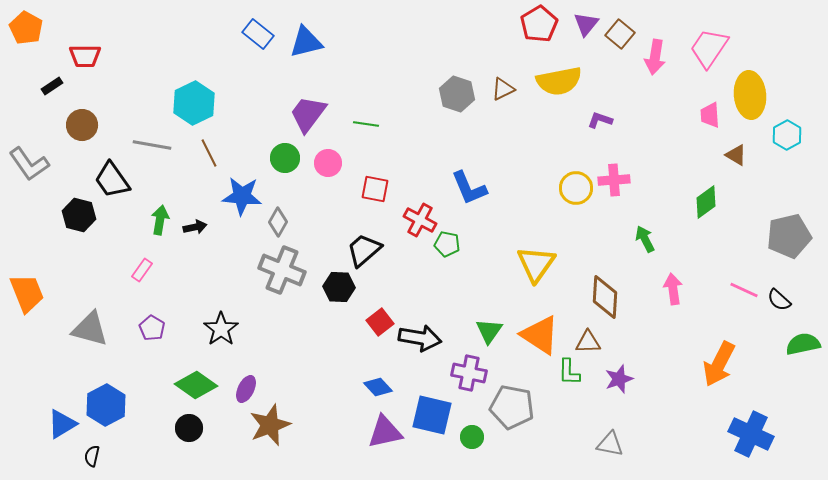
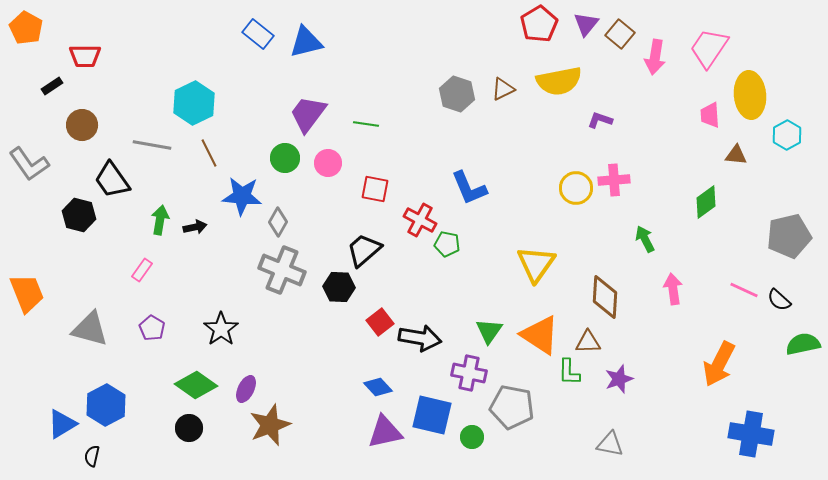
brown triangle at (736, 155): rotated 25 degrees counterclockwise
blue cross at (751, 434): rotated 15 degrees counterclockwise
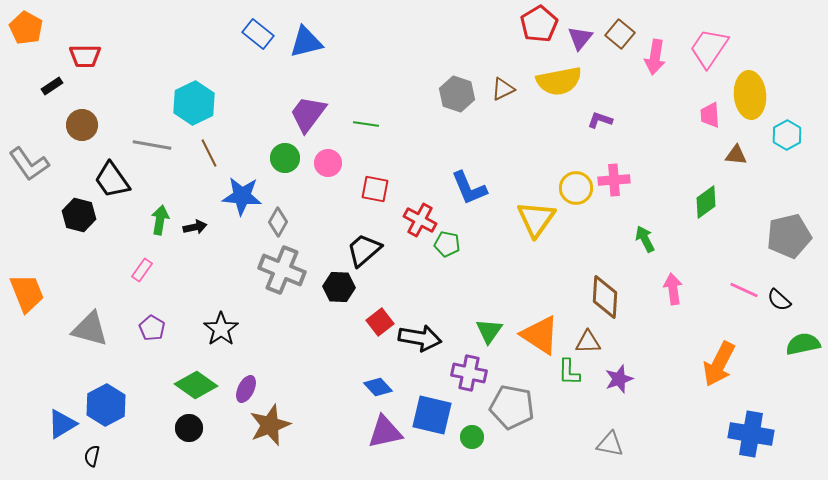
purple triangle at (586, 24): moved 6 px left, 14 px down
yellow triangle at (536, 264): moved 45 px up
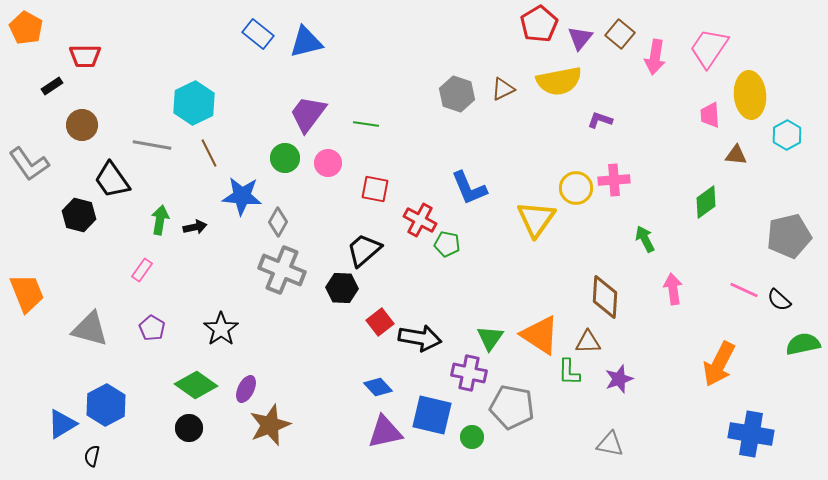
black hexagon at (339, 287): moved 3 px right, 1 px down
green triangle at (489, 331): moved 1 px right, 7 px down
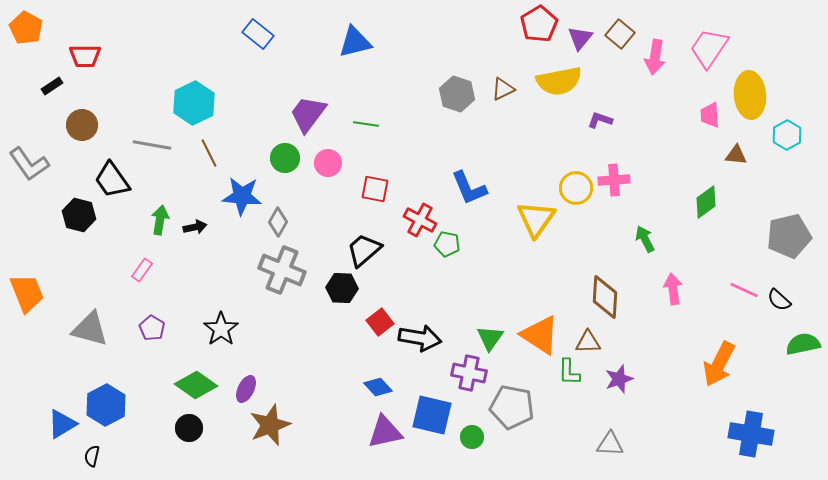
blue triangle at (306, 42): moved 49 px right
gray triangle at (610, 444): rotated 8 degrees counterclockwise
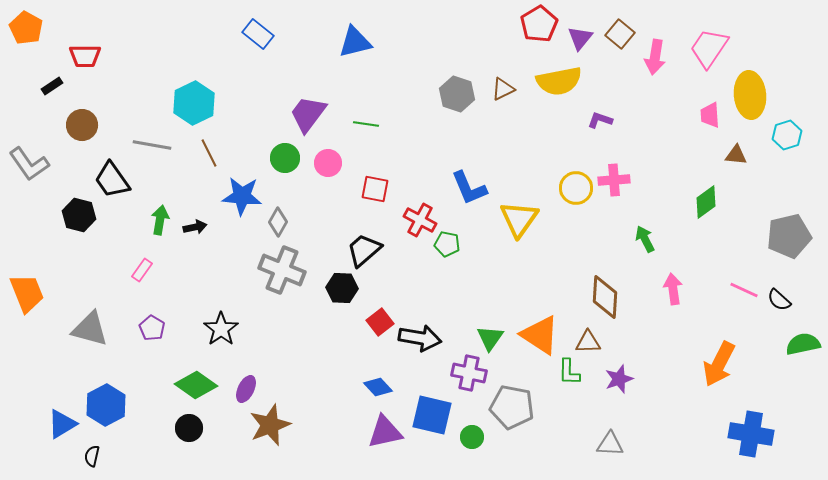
cyan hexagon at (787, 135): rotated 12 degrees clockwise
yellow triangle at (536, 219): moved 17 px left
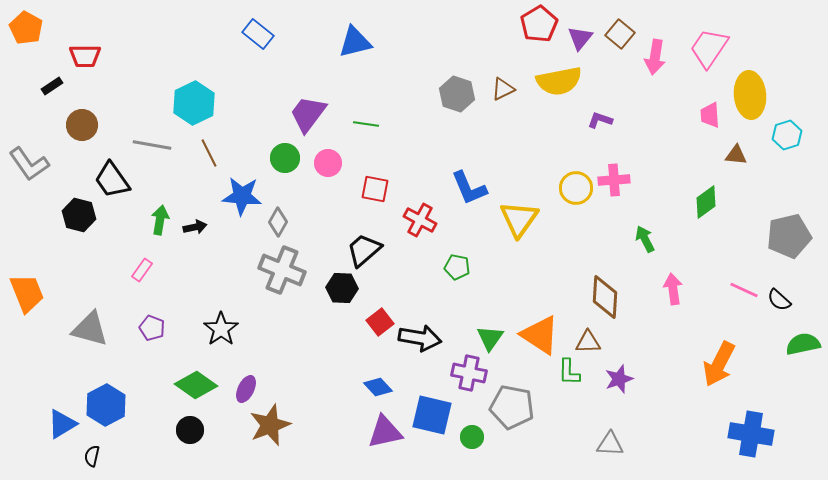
green pentagon at (447, 244): moved 10 px right, 23 px down
purple pentagon at (152, 328): rotated 10 degrees counterclockwise
black circle at (189, 428): moved 1 px right, 2 px down
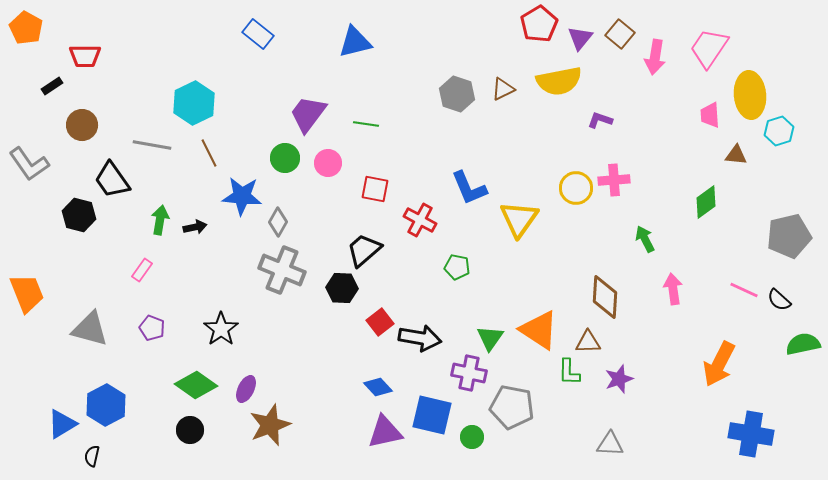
cyan hexagon at (787, 135): moved 8 px left, 4 px up
orange triangle at (540, 335): moved 1 px left, 5 px up
